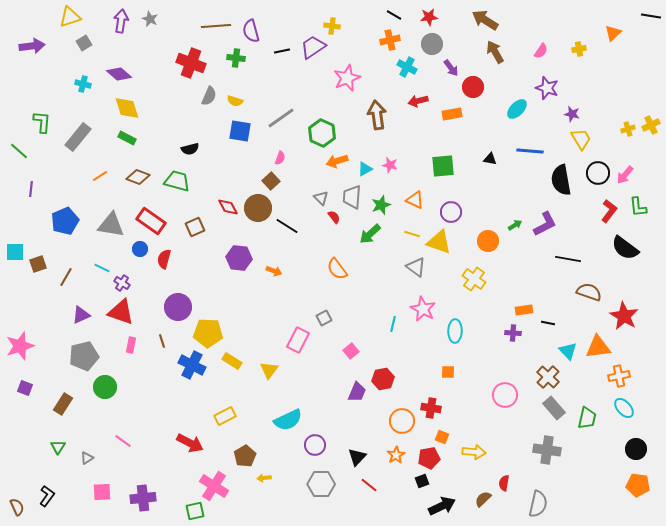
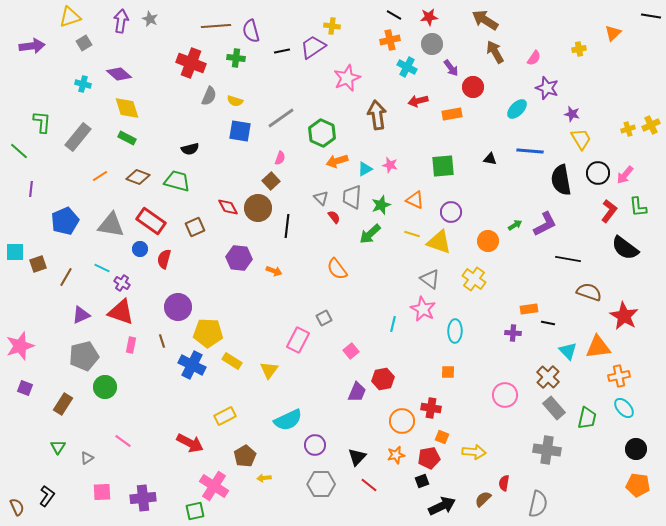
pink semicircle at (541, 51): moved 7 px left, 7 px down
black line at (287, 226): rotated 65 degrees clockwise
gray triangle at (416, 267): moved 14 px right, 12 px down
orange rectangle at (524, 310): moved 5 px right, 1 px up
orange star at (396, 455): rotated 18 degrees clockwise
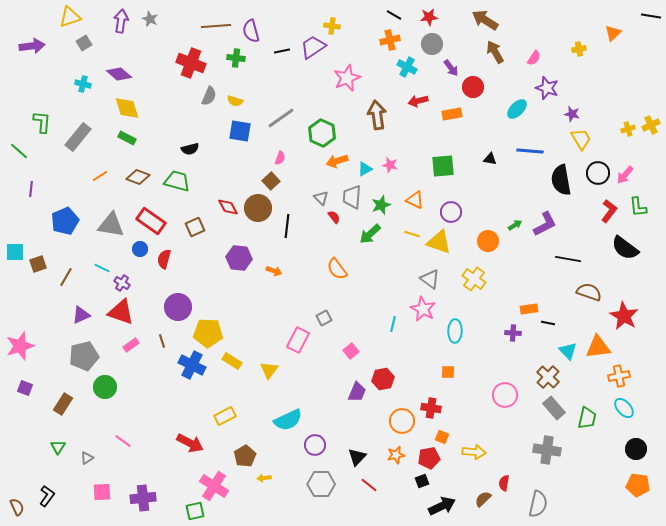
pink rectangle at (131, 345): rotated 42 degrees clockwise
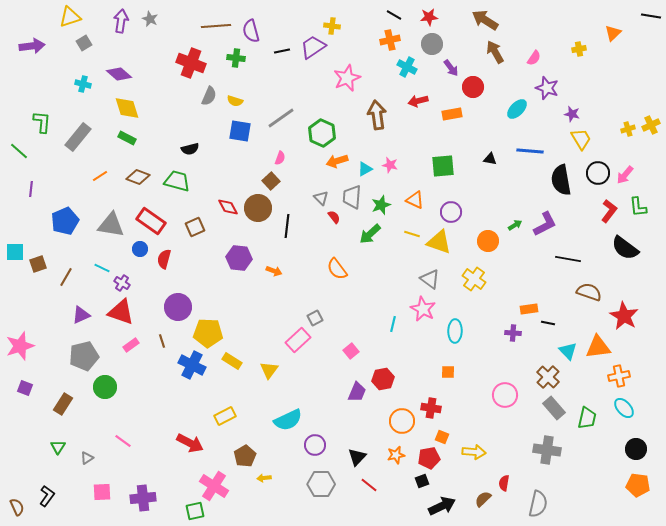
gray square at (324, 318): moved 9 px left
pink rectangle at (298, 340): rotated 20 degrees clockwise
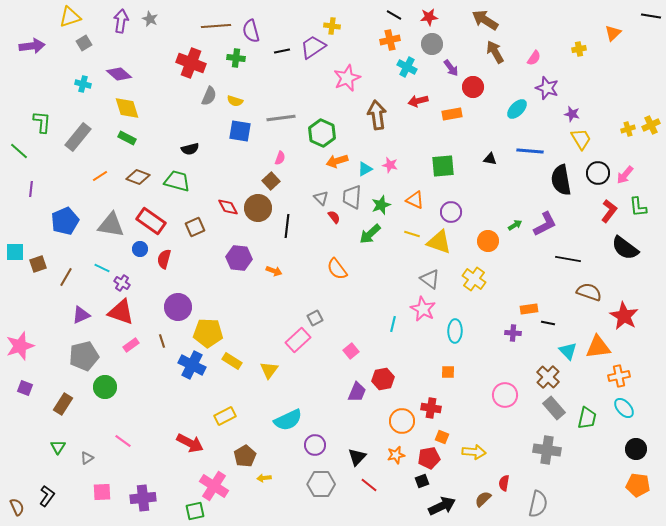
gray line at (281, 118): rotated 28 degrees clockwise
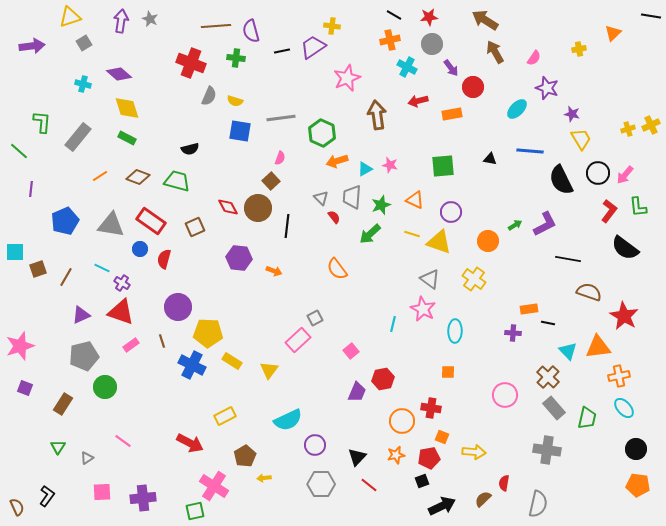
black semicircle at (561, 180): rotated 16 degrees counterclockwise
brown square at (38, 264): moved 5 px down
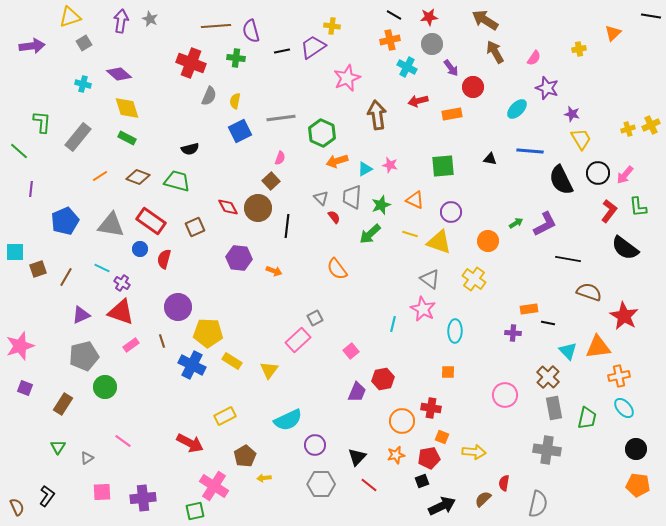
yellow semicircle at (235, 101): rotated 84 degrees clockwise
blue square at (240, 131): rotated 35 degrees counterclockwise
green arrow at (515, 225): moved 1 px right, 2 px up
yellow line at (412, 234): moved 2 px left
gray rectangle at (554, 408): rotated 30 degrees clockwise
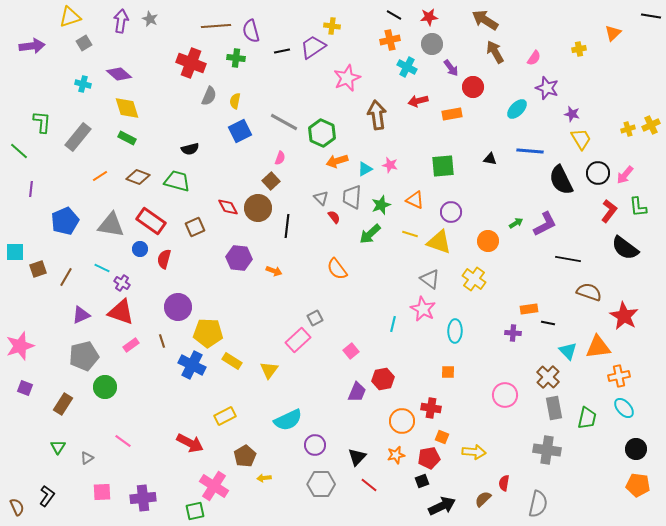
gray line at (281, 118): moved 3 px right, 4 px down; rotated 36 degrees clockwise
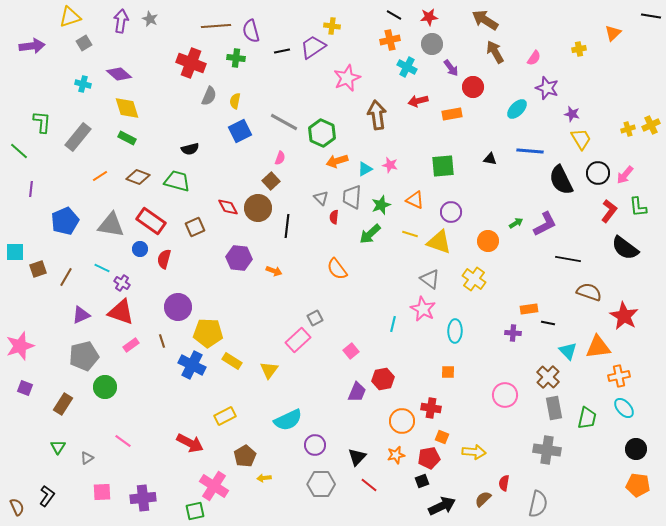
red semicircle at (334, 217): rotated 136 degrees counterclockwise
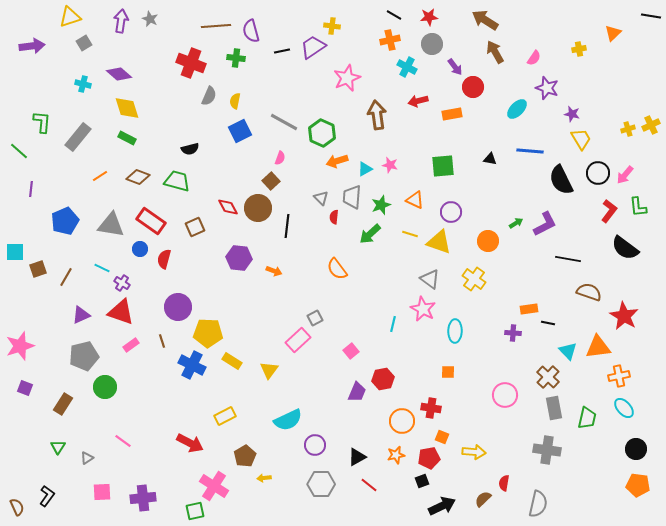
purple arrow at (451, 68): moved 4 px right, 1 px up
black triangle at (357, 457): rotated 18 degrees clockwise
